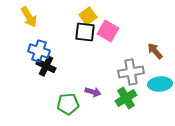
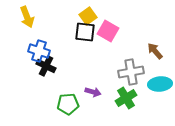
yellow arrow: moved 2 px left; rotated 10 degrees clockwise
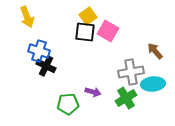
cyan ellipse: moved 7 px left
